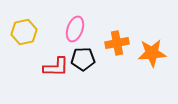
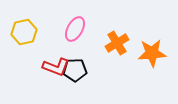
pink ellipse: rotated 10 degrees clockwise
orange cross: rotated 20 degrees counterclockwise
black pentagon: moved 8 px left, 11 px down
red L-shape: rotated 20 degrees clockwise
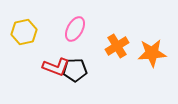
orange cross: moved 3 px down
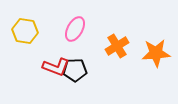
yellow hexagon: moved 1 px right, 1 px up; rotated 20 degrees clockwise
orange star: moved 4 px right
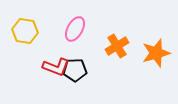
orange star: rotated 12 degrees counterclockwise
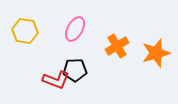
red L-shape: moved 13 px down
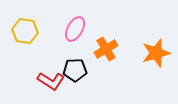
orange cross: moved 11 px left, 3 px down
red L-shape: moved 5 px left, 1 px down; rotated 12 degrees clockwise
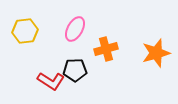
yellow hexagon: rotated 15 degrees counterclockwise
orange cross: rotated 15 degrees clockwise
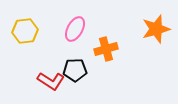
orange star: moved 24 px up
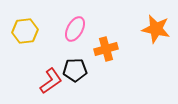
orange star: rotated 28 degrees clockwise
red L-shape: rotated 68 degrees counterclockwise
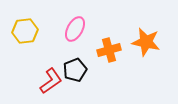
orange star: moved 10 px left, 13 px down
orange cross: moved 3 px right, 1 px down
black pentagon: rotated 20 degrees counterclockwise
